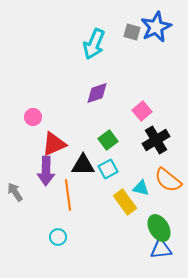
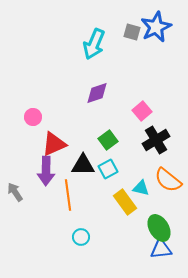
cyan circle: moved 23 px right
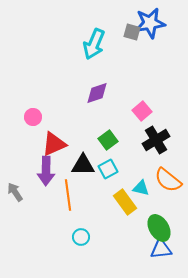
blue star: moved 6 px left, 4 px up; rotated 16 degrees clockwise
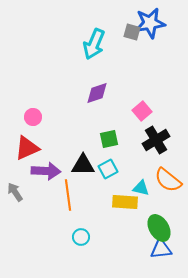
green square: moved 1 px right, 1 px up; rotated 24 degrees clockwise
red triangle: moved 27 px left, 4 px down
purple arrow: rotated 88 degrees counterclockwise
yellow rectangle: rotated 50 degrees counterclockwise
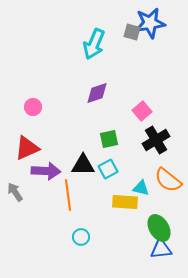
pink circle: moved 10 px up
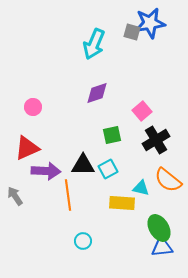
green square: moved 3 px right, 4 px up
gray arrow: moved 4 px down
yellow rectangle: moved 3 px left, 1 px down
cyan circle: moved 2 px right, 4 px down
blue triangle: moved 1 px right, 2 px up
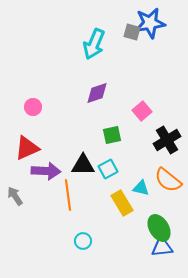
black cross: moved 11 px right
yellow rectangle: rotated 55 degrees clockwise
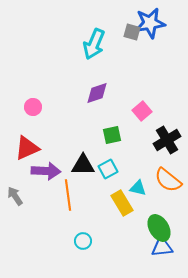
cyan triangle: moved 3 px left
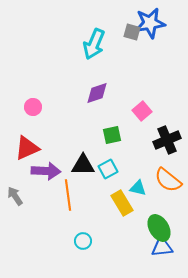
black cross: rotated 8 degrees clockwise
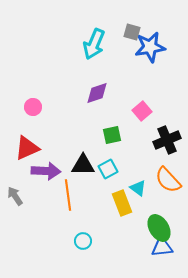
blue star: moved 24 px down
orange semicircle: rotated 8 degrees clockwise
cyan triangle: rotated 24 degrees clockwise
yellow rectangle: rotated 10 degrees clockwise
